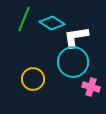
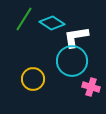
green line: rotated 10 degrees clockwise
cyan circle: moved 1 px left, 1 px up
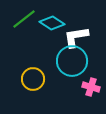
green line: rotated 20 degrees clockwise
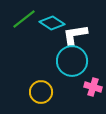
white L-shape: moved 1 px left, 2 px up
yellow circle: moved 8 px right, 13 px down
pink cross: moved 2 px right
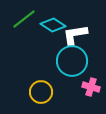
cyan diamond: moved 1 px right, 2 px down
pink cross: moved 2 px left
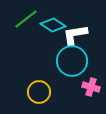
green line: moved 2 px right
yellow circle: moved 2 px left
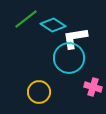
white L-shape: moved 3 px down
cyan circle: moved 3 px left, 3 px up
pink cross: moved 2 px right
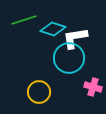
green line: moved 2 px left, 1 px down; rotated 20 degrees clockwise
cyan diamond: moved 4 px down; rotated 15 degrees counterclockwise
